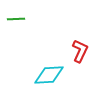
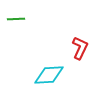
red L-shape: moved 3 px up
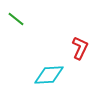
green line: rotated 42 degrees clockwise
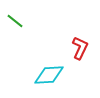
green line: moved 1 px left, 2 px down
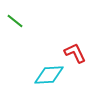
red L-shape: moved 5 px left, 5 px down; rotated 50 degrees counterclockwise
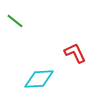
cyan diamond: moved 10 px left, 4 px down
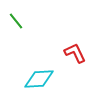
green line: moved 1 px right; rotated 12 degrees clockwise
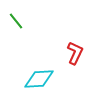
red L-shape: rotated 50 degrees clockwise
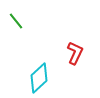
cyan diamond: moved 1 px up; rotated 40 degrees counterclockwise
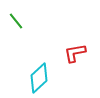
red L-shape: rotated 125 degrees counterclockwise
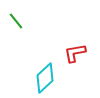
cyan diamond: moved 6 px right
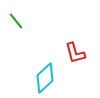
red L-shape: rotated 95 degrees counterclockwise
